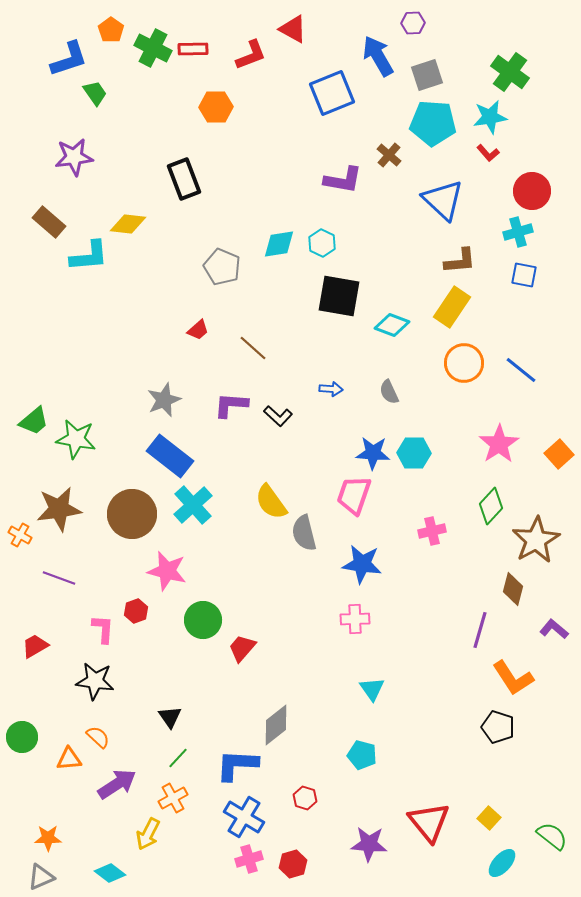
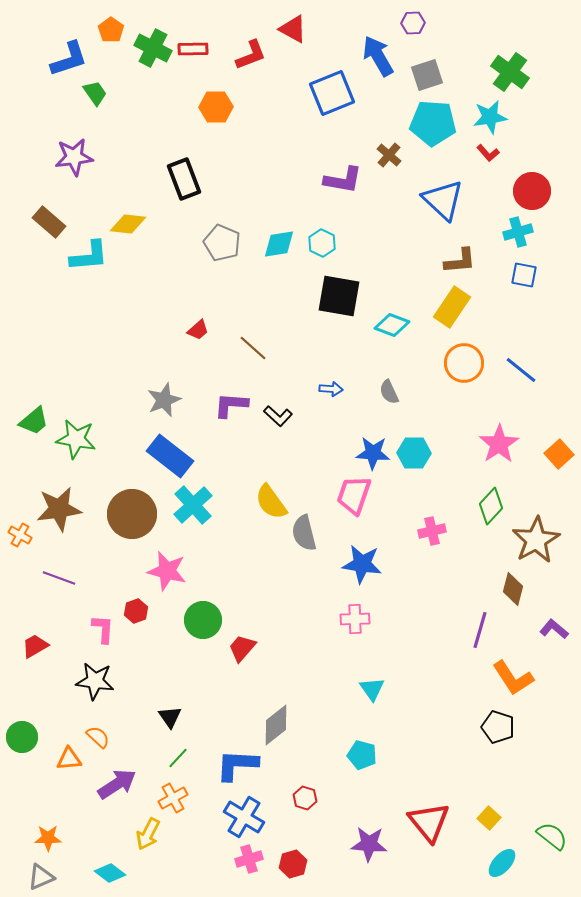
gray pentagon at (222, 267): moved 24 px up
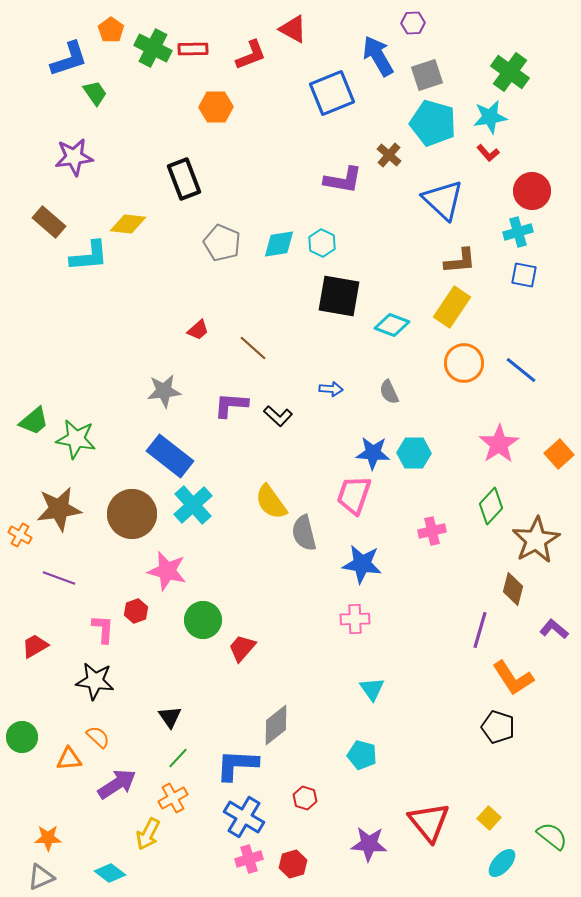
cyan pentagon at (433, 123): rotated 12 degrees clockwise
gray star at (164, 400): moved 9 px up; rotated 16 degrees clockwise
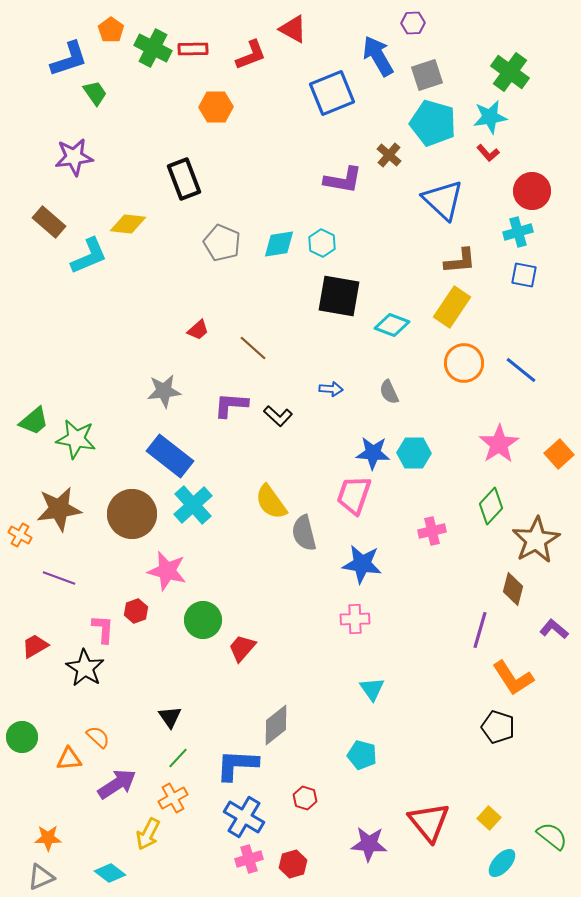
cyan L-shape at (89, 256): rotated 18 degrees counterclockwise
black star at (95, 681): moved 10 px left, 13 px up; rotated 24 degrees clockwise
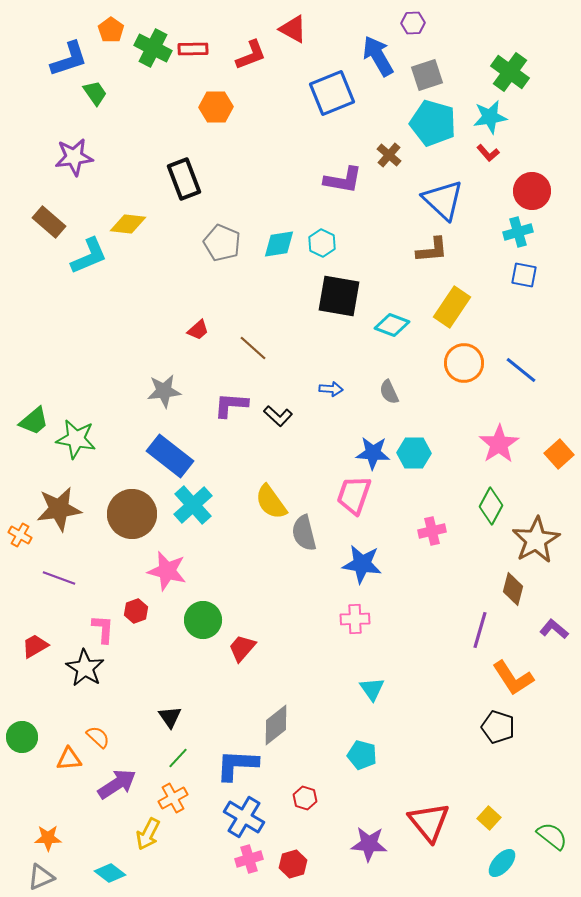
brown L-shape at (460, 261): moved 28 px left, 11 px up
green diamond at (491, 506): rotated 15 degrees counterclockwise
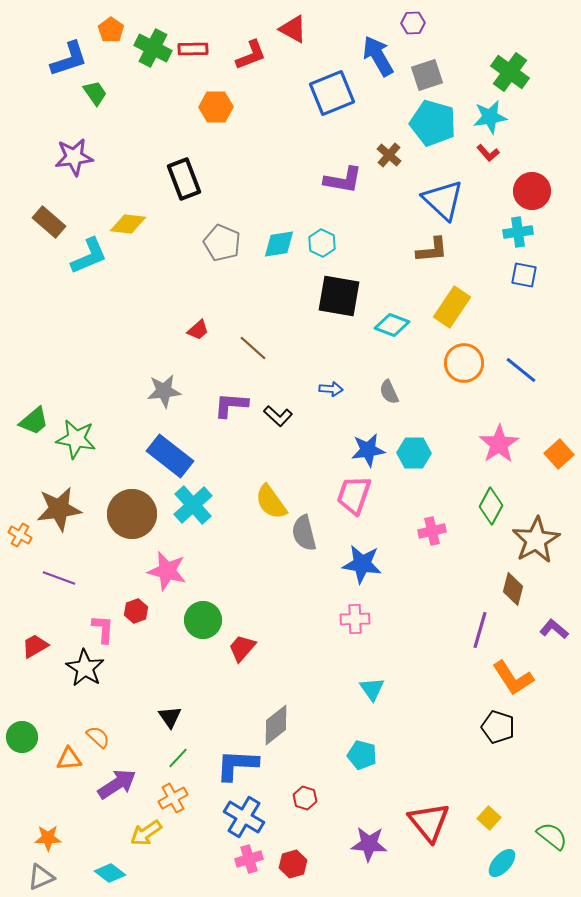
cyan cross at (518, 232): rotated 8 degrees clockwise
blue star at (373, 453): moved 5 px left, 3 px up; rotated 12 degrees counterclockwise
yellow arrow at (148, 834): moved 2 px left, 1 px up; rotated 28 degrees clockwise
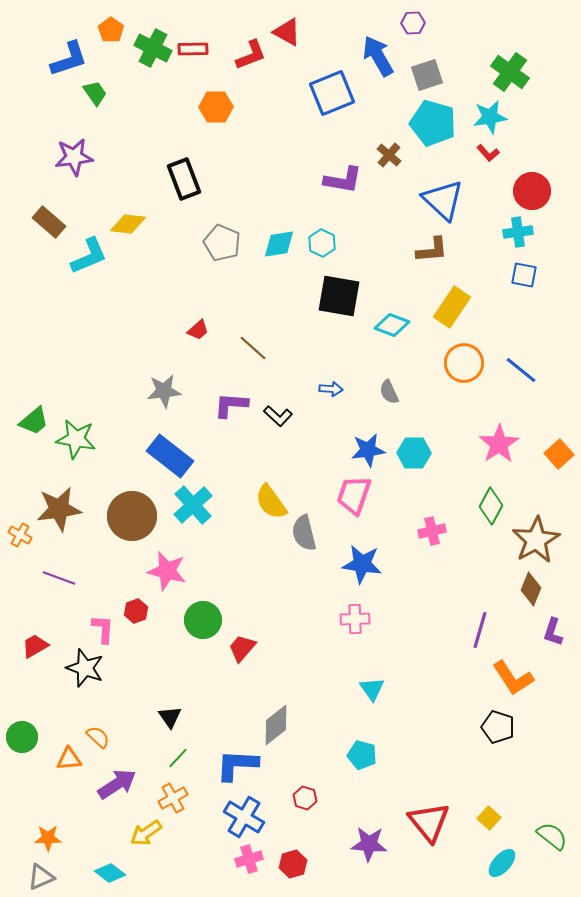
red triangle at (293, 29): moved 6 px left, 3 px down
brown circle at (132, 514): moved 2 px down
brown diamond at (513, 589): moved 18 px right; rotated 8 degrees clockwise
purple L-shape at (554, 629): moved 1 px left, 3 px down; rotated 112 degrees counterclockwise
black star at (85, 668): rotated 12 degrees counterclockwise
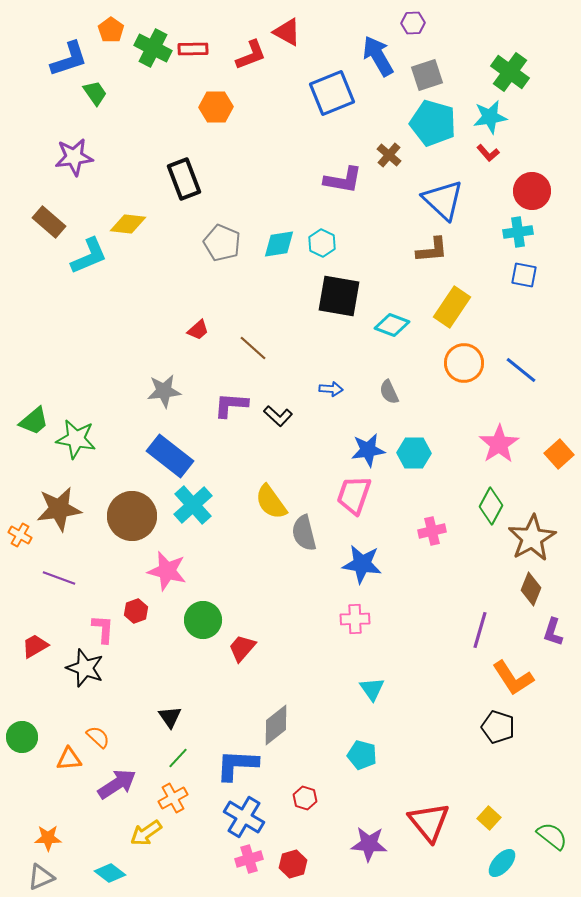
brown star at (536, 540): moved 4 px left, 2 px up
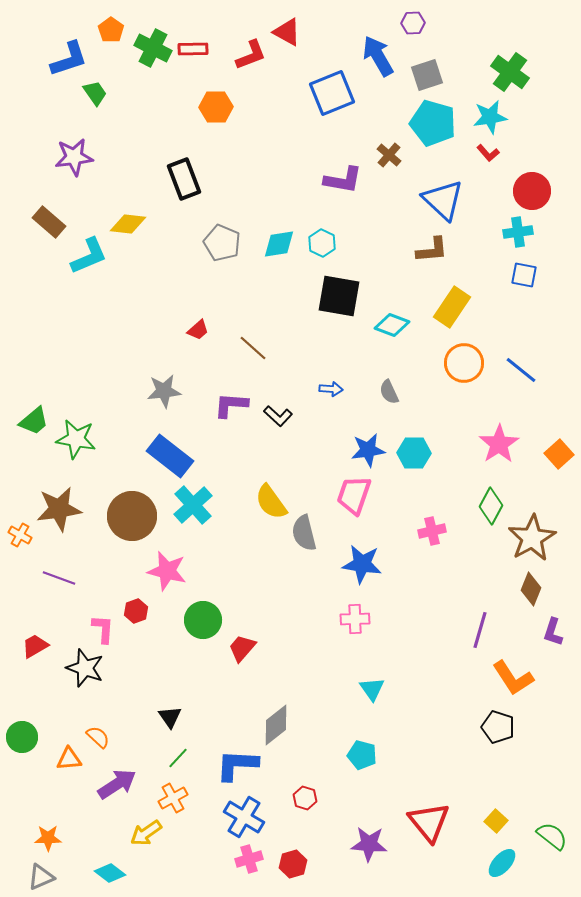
yellow square at (489, 818): moved 7 px right, 3 px down
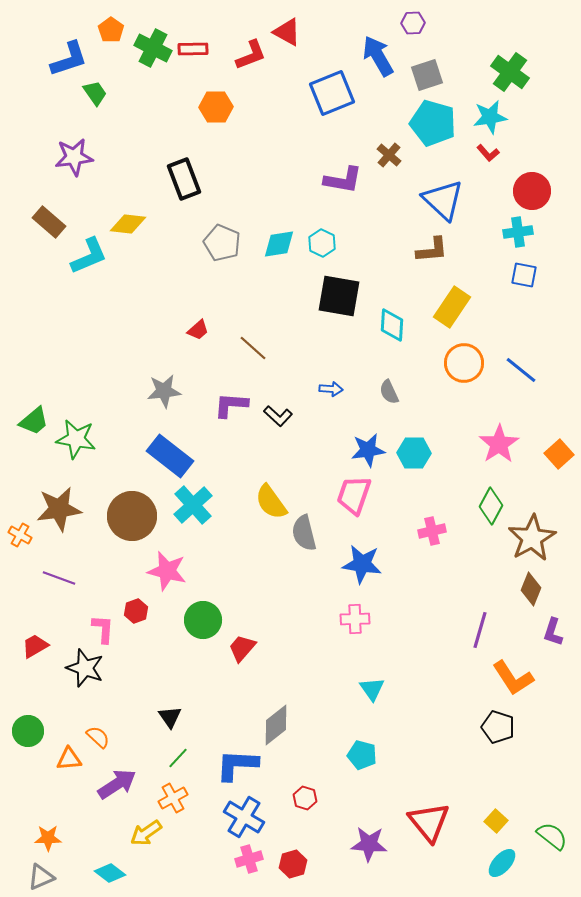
cyan diamond at (392, 325): rotated 72 degrees clockwise
green circle at (22, 737): moved 6 px right, 6 px up
